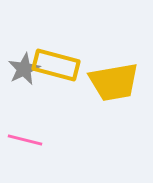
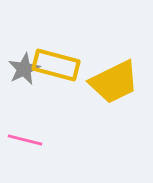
yellow trapezoid: rotated 16 degrees counterclockwise
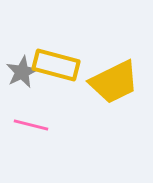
gray star: moved 2 px left, 3 px down
pink line: moved 6 px right, 15 px up
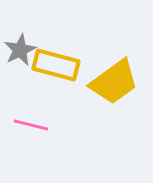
gray star: moved 2 px left, 22 px up
yellow trapezoid: rotated 10 degrees counterclockwise
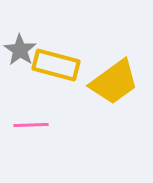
gray star: rotated 12 degrees counterclockwise
pink line: rotated 16 degrees counterclockwise
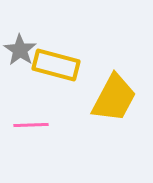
yellow trapezoid: moved 16 px down; rotated 26 degrees counterclockwise
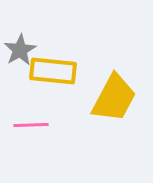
gray star: rotated 8 degrees clockwise
yellow rectangle: moved 3 px left, 6 px down; rotated 9 degrees counterclockwise
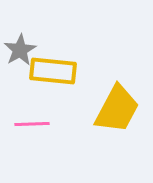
yellow trapezoid: moved 3 px right, 11 px down
pink line: moved 1 px right, 1 px up
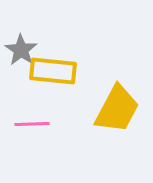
gray star: moved 1 px right; rotated 8 degrees counterclockwise
